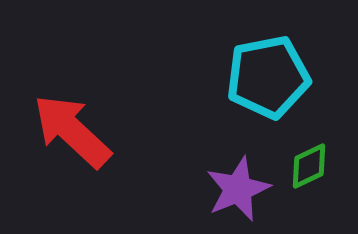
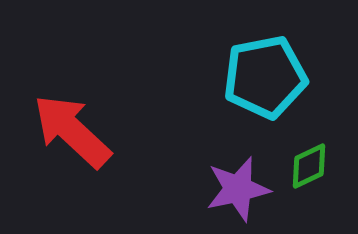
cyan pentagon: moved 3 px left
purple star: rotated 10 degrees clockwise
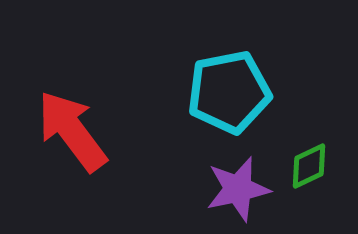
cyan pentagon: moved 36 px left, 15 px down
red arrow: rotated 10 degrees clockwise
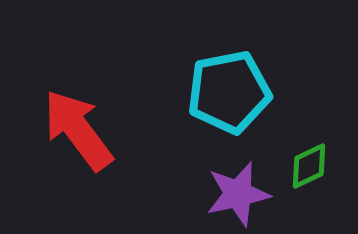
red arrow: moved 6 px right, 1 px up
purple star: moved 5 px down
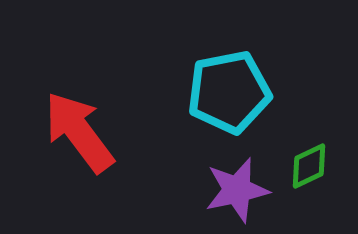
red arrow: moved 1 px right, 2 px down
purple star: moved 1 px left, 4 px up
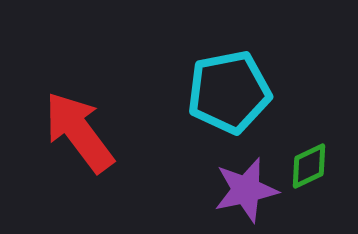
purple star: moved 9 px right
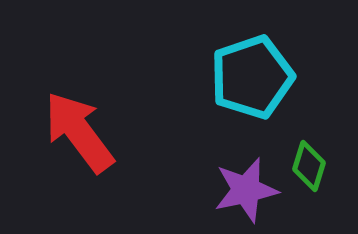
cyan pentagon: moved 23 px right, 15 px up; rotated 8 degrees counterclockwise
green diamond: rotated 48 degrees counterclockwise
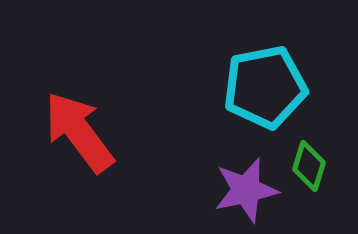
cyan pentagon: moved 13 px right, 10 px down; rotated 8 degrees clockwise
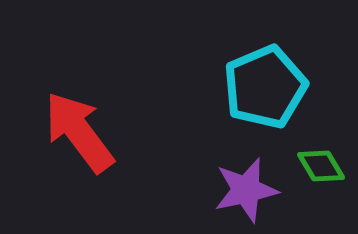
cyan pentagon: rotated 12 degrees counterclockwise
green diamond: moved 12 px right; rotated 48 degrees counterclockwise
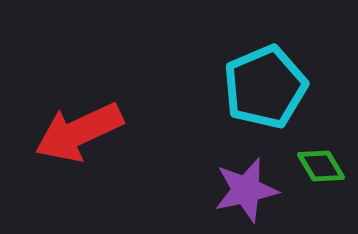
red arrow: rotated 78 degrees counterclockwise
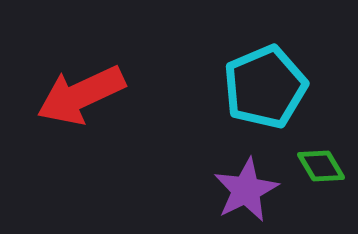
red arrow: moved 2 px right, 37 px up
purple star: rotated 14 degrees counterclockwise
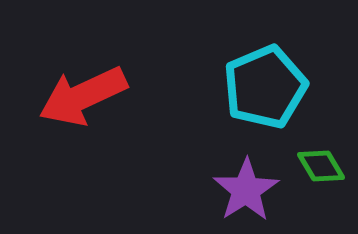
red arrow: moved 2 px right, 1 px down
purple star: rotated 6 degrees counterclockwise
